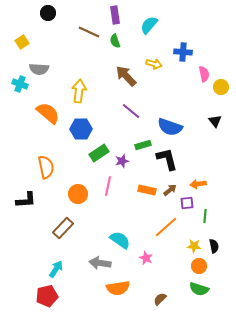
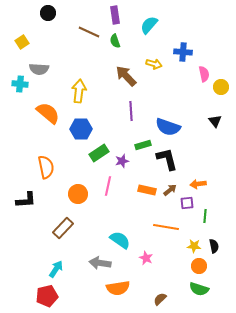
cyan cross at (20, 84): rotated 14 degrees counterclockwise
purple line at (131, 111): rotated 48 degrees clockwise
blue semicircle at (170, 127): moved 2 px left
orange line at (166, 227): rotated 50 degrees clockwise
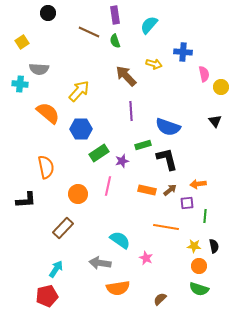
yellow arrow at (79, 91): rotated 35 degrees clockwise
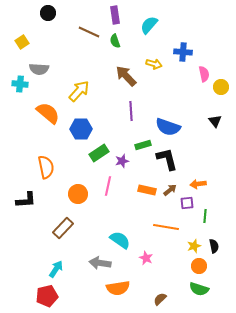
yellow star at (194, 246): rotated 24 degrees counterclockwise
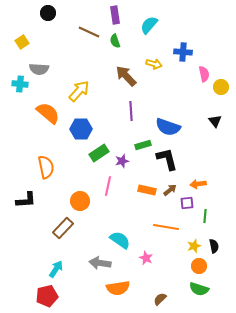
orange circle at (78, 194): moved 2 px right, 7 px down
